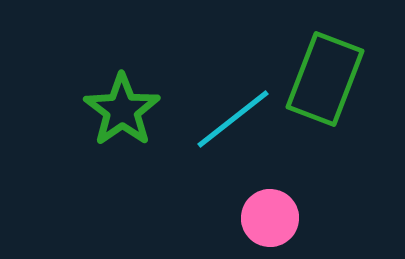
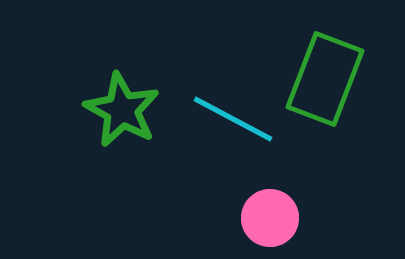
green star: rotated 8 degrees counterclockwise
cyan line: rotated 66 degrees clockwise
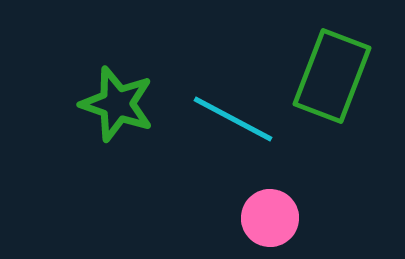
green rectangle: moved 7 px right, 3 px up
green star: moved 5 px left, 6 px up; rotated 10 degrees counterclockwise
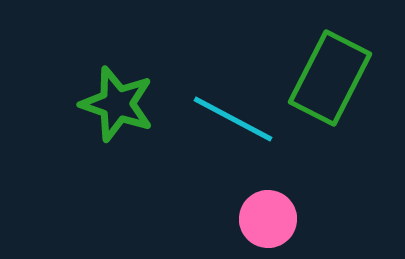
green rectangle: moved 2 px left, 2 px down; rotated 6 degrees clockwise
pink circle: moved 2 px left, 1 px down
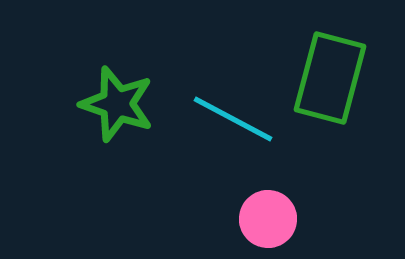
green rectangle: rotated 12 degrees counterclockwise
